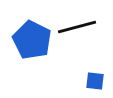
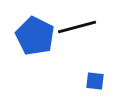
blue pentagon: moved 3 px right, 4 px up
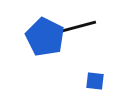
blue pentagon: moved 10 px right, 1 px down
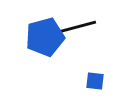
blue pentagon: rotated 30 degrees clockwise
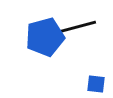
blue square: moved 1 px right, 3 px down
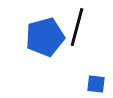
black line: rotated 60 degrees counterclockwise
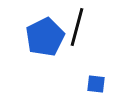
blue pentagon: rotated 12 degrees counterclockwise
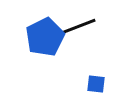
black line: rotated 54 degrees clockwise
